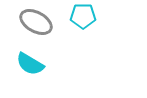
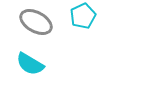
cyan pentagon: rotated 25 degrees counterclockwise
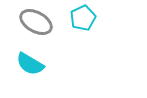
cyan pentagon: moved 2 px down
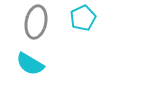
gray ellipse: rotated 72 degrees clockwise
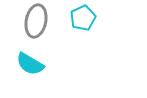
gray ellipse: moved 1 px up
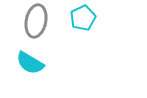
cyan semicircle: moved 1 px up
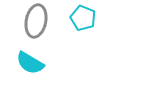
cyan pentagon: rotated 25 degrees counterclockwise
